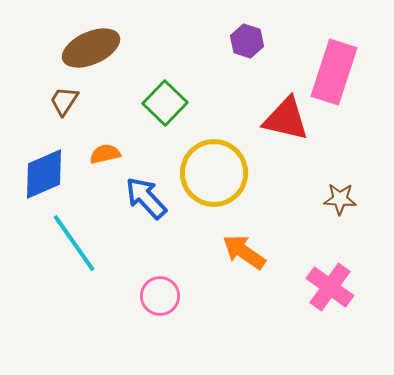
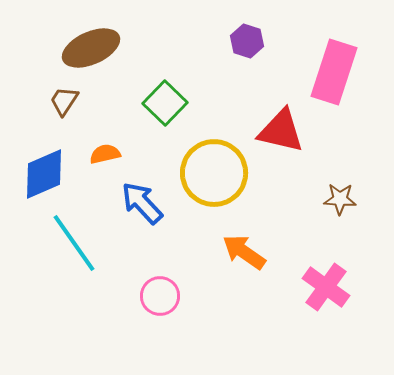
red triangle: moved 5 px left, 12 px down
blue arrow: moved 4 px left, 5 px down
pink cross: moved 4 px left
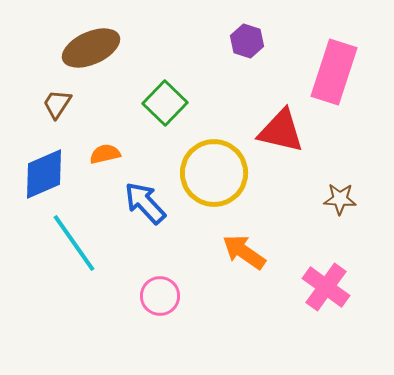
brown trapezoid: moved 7 px left, 3 px down
blue arrow: moved 3 px right
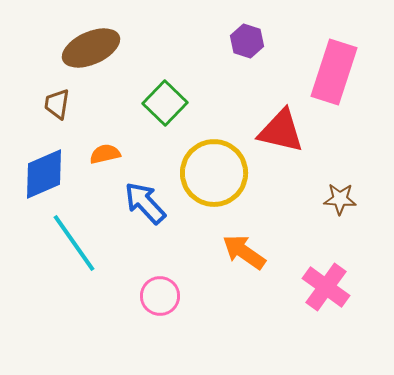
brown trapezoid: rotated 24 degrees counterclockwise
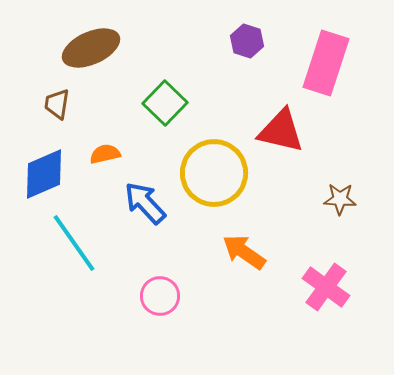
pink rectangle: moved 8 px left, 9 px up
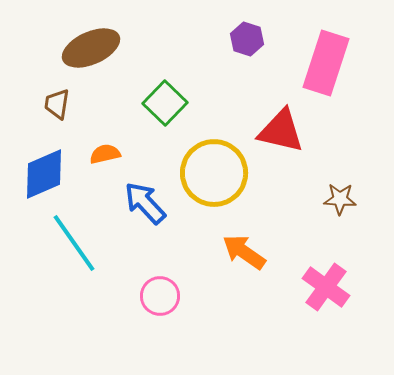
purple hexagon: moved 2 px up
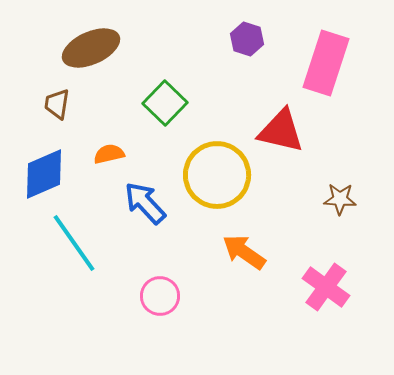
orange semicircle: moved 4 px right
yellow circle: moved 3 px right, 2 px down
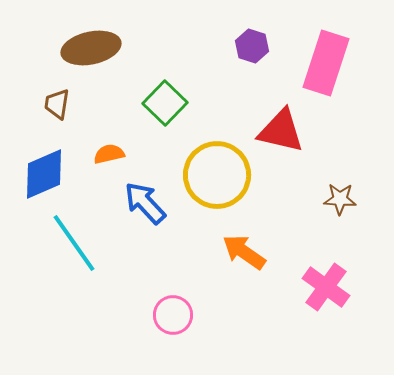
purple hexagon: moved 5 px right, 7 px down
brown ellipse: rotated 12 degrees clockwise
pink circle: moved 13 px right, 19 px down
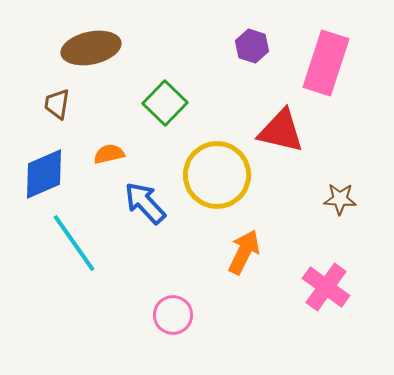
orange arrow: rotated 81 degrees clockwise
